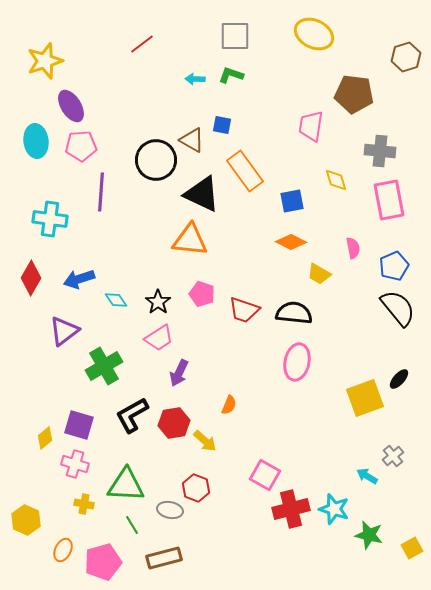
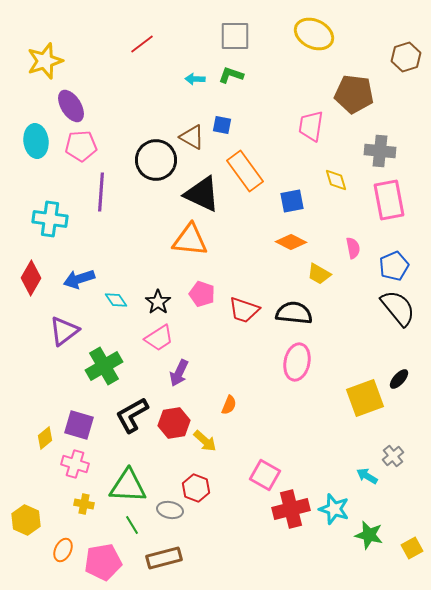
brown triangle at (192, 140): moved 3 px up
green triangle at (126, 485): moved 2 px right, 1 px down
pink pentagon at (103, 562): rotated 6 degrees clockwise
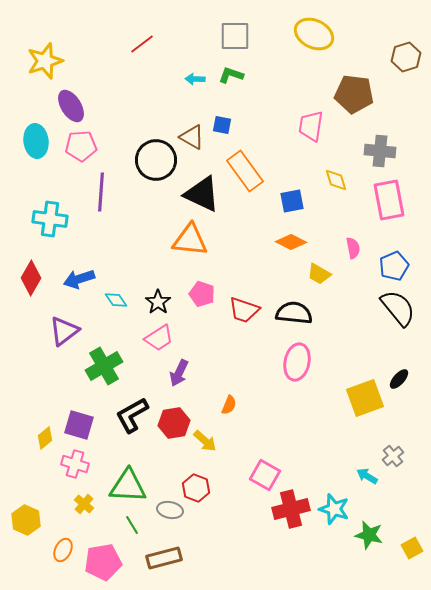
yellow cross at (84, 504): rotated 30 degrees clockwise
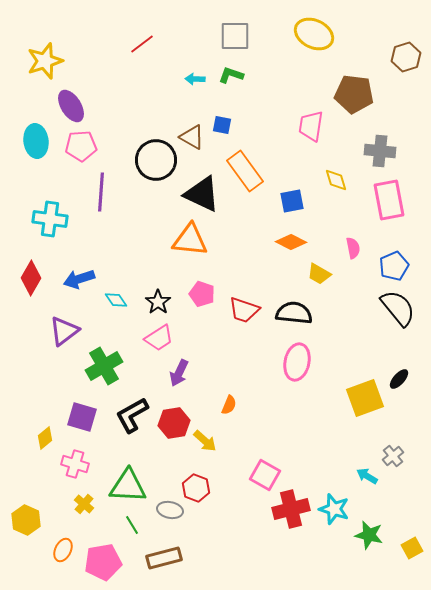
purple square at (79, 425): moved 3 px right, 8 px up
